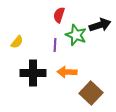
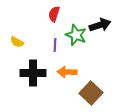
red semicircle: moved 5 px left, 1 px up
yellow semicircle: rotated 80 degrees clockwise
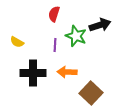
green star: moved 1 px down
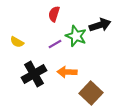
purple line: moved 1 px up; rotated 56 degrees clockwise
black cross: moved 1 px right, 1 px down; rotated 30 degrees counterclockwise
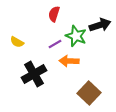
orange arrow: moved 2 px right, 11 px up
brown square: moved 2 px left
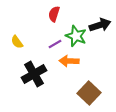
yellow semicircle: rotated 24 degrees clockwise
